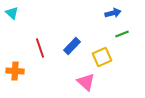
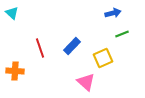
yellow square: moved 1 px right, 1 px down
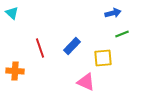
yellow square: rotated 18 degrees clockwise
pink triangle: rotated 18 degrees counterclockwise
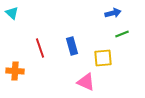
blue rectangle: rotated 60 degrees counterclockwise
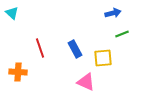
blue rectangle: moved 3 px right, 3 px down; rotated 12 degrees counterclockwise
orange cross: moved 3 px right, 1 px down
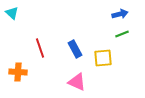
blue arrow: moved 7 px right, 1 px down
pink triangle: moved 9 px left
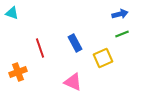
cyan triangle: rotated 24 degrees counterclockwise
blue rectangle: moved 6 px up
yellow square: rotated 18 degrees counterclockwise
orange cross: rotated 24 degrees counterclockwise
pink triangle: moved 4 px left
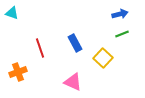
yellow square: rotated 24 degrees counterclockwise
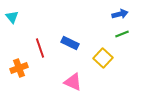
cyan triangle: moved 4 px down; rotated 32 degrees clockwise
blue rectangle: moved 5 px left; rotated 36 degrees counterclockwise
orange cross: moved 1 px right, 4 px up
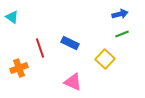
cyan triangle: rotated 16 degrees counterclockwise
yellow square: moved 2 px right, 1 px down
